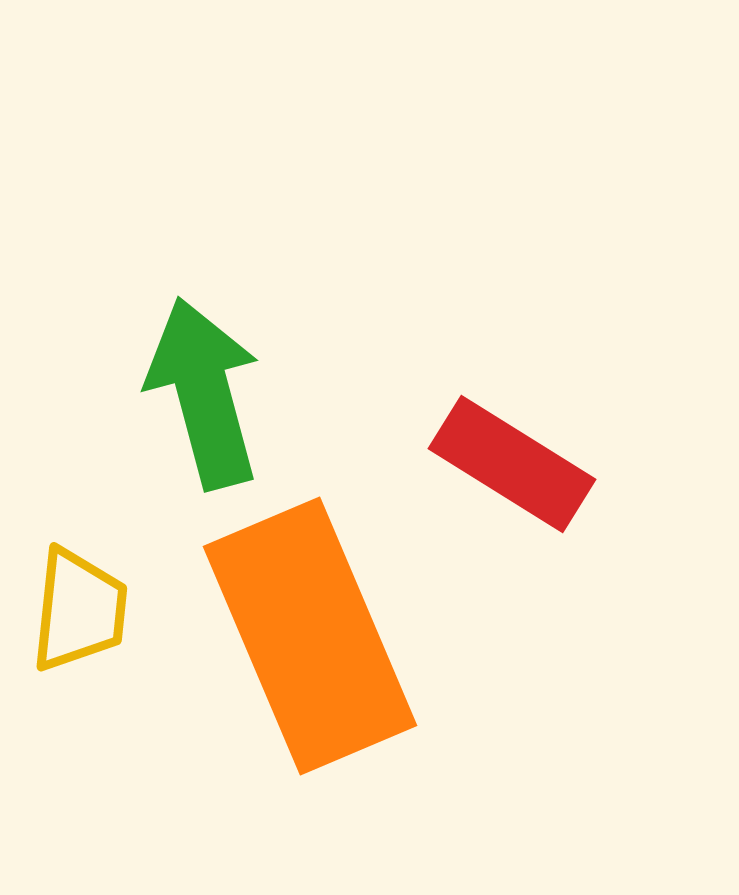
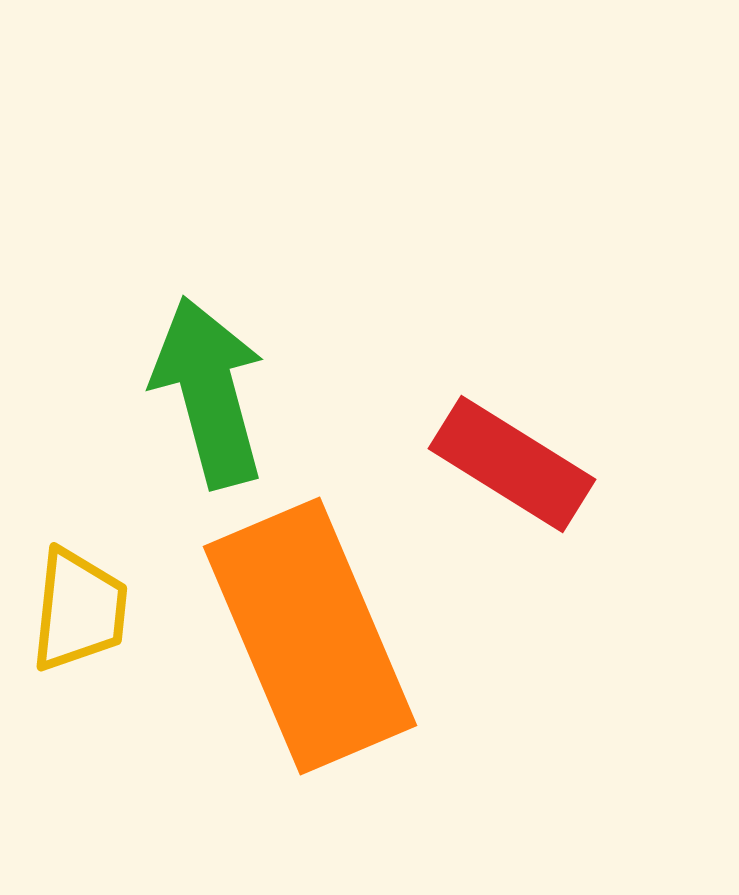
green arrow: moved 5 px right, 1 px up
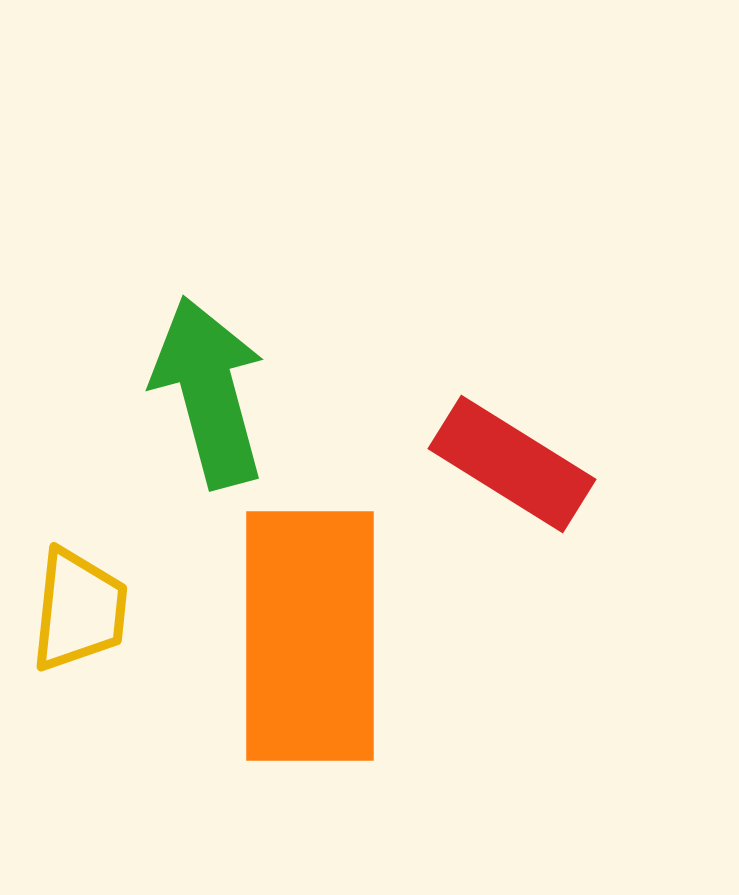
orange rectangle: rotated 23 degrees clockwise
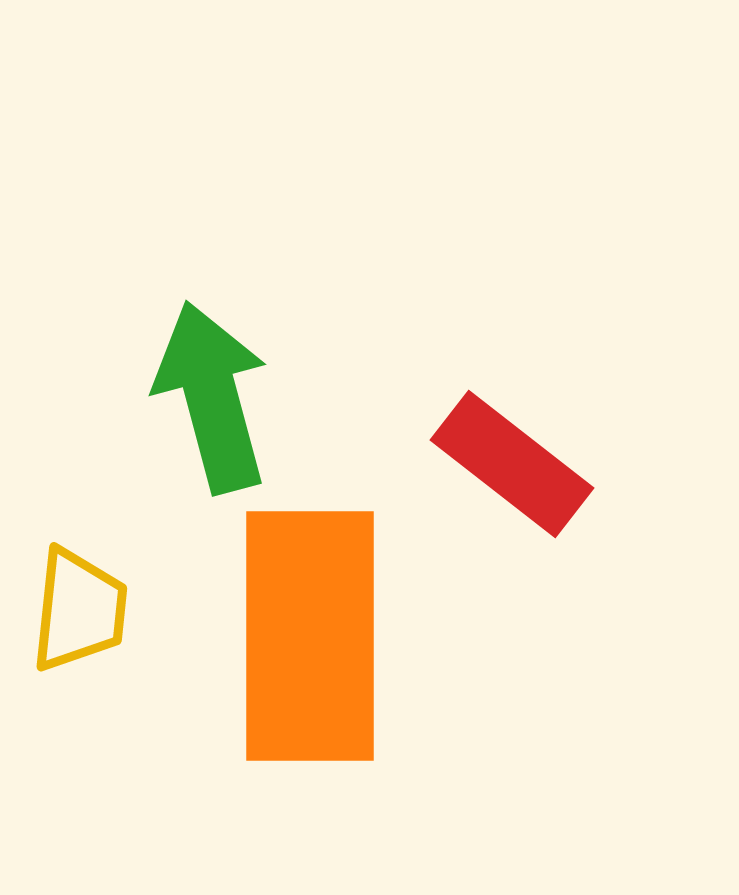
green arrow: moved 3 px right, 5 px down
red rectangle: rotated 6 degrees clockwise
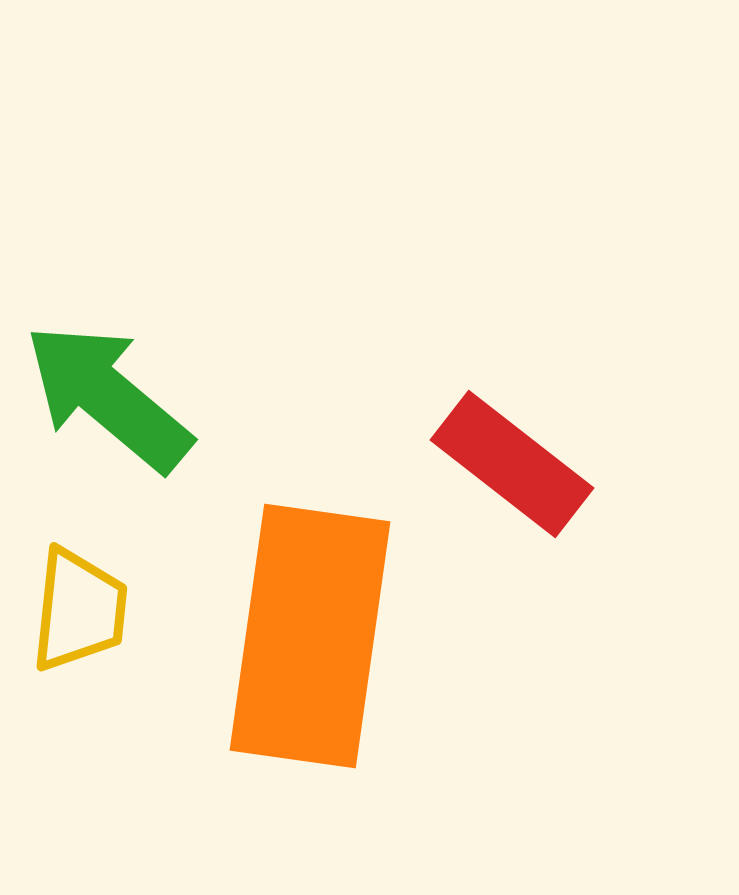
green arrow: moved 104 px left; rotated 35 degrees counterclockwise
orange rectangle: rotated 8 degrees clockwise
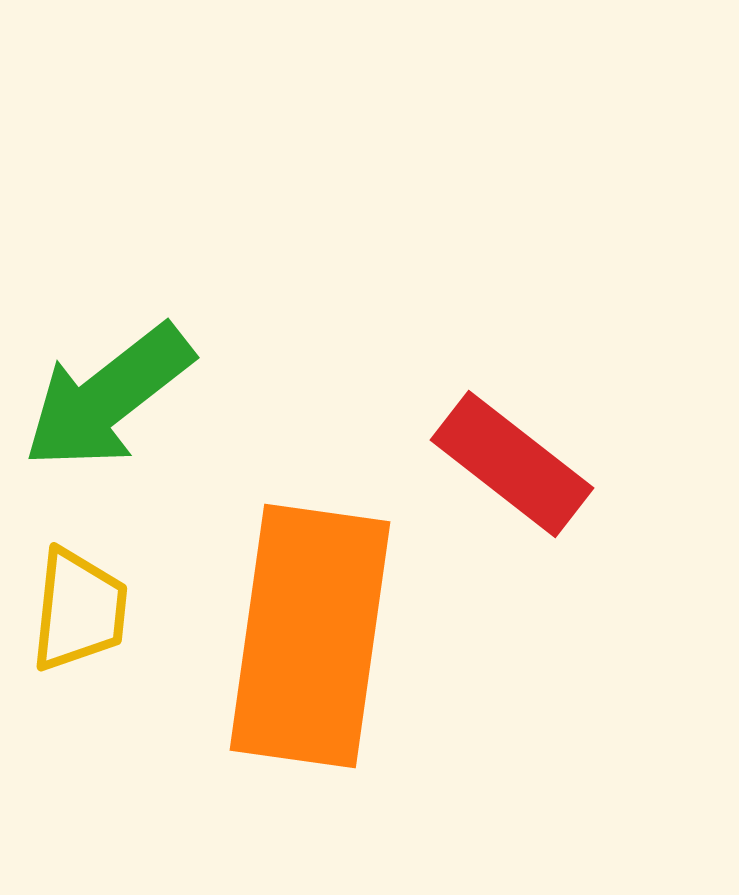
green arrow: rotated 78 degrees counterclockwise
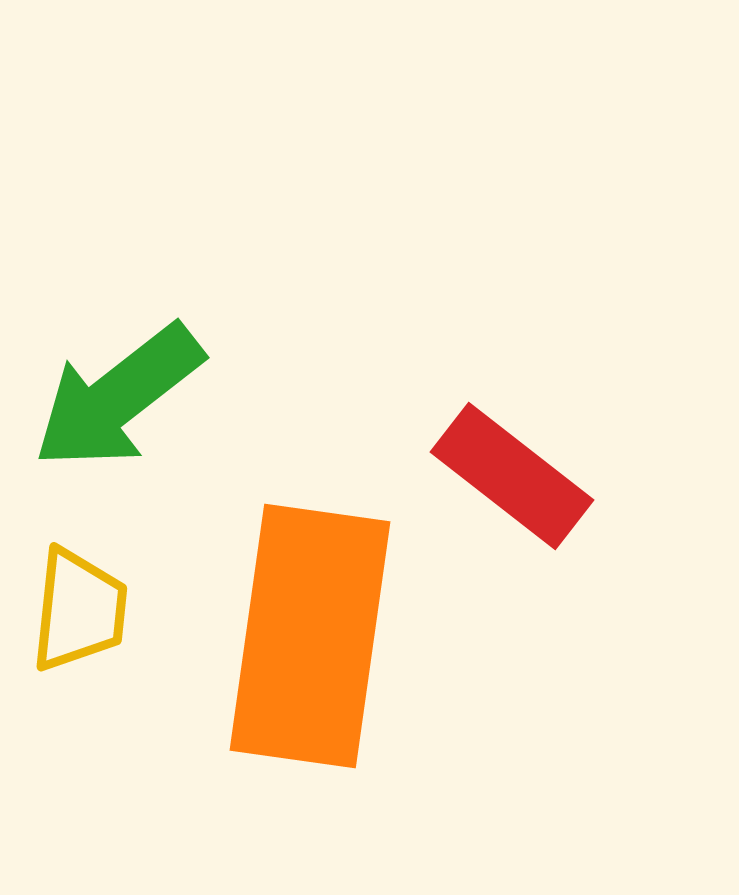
green arrow: moved 10 px right
red rectangle: moved 12 px down
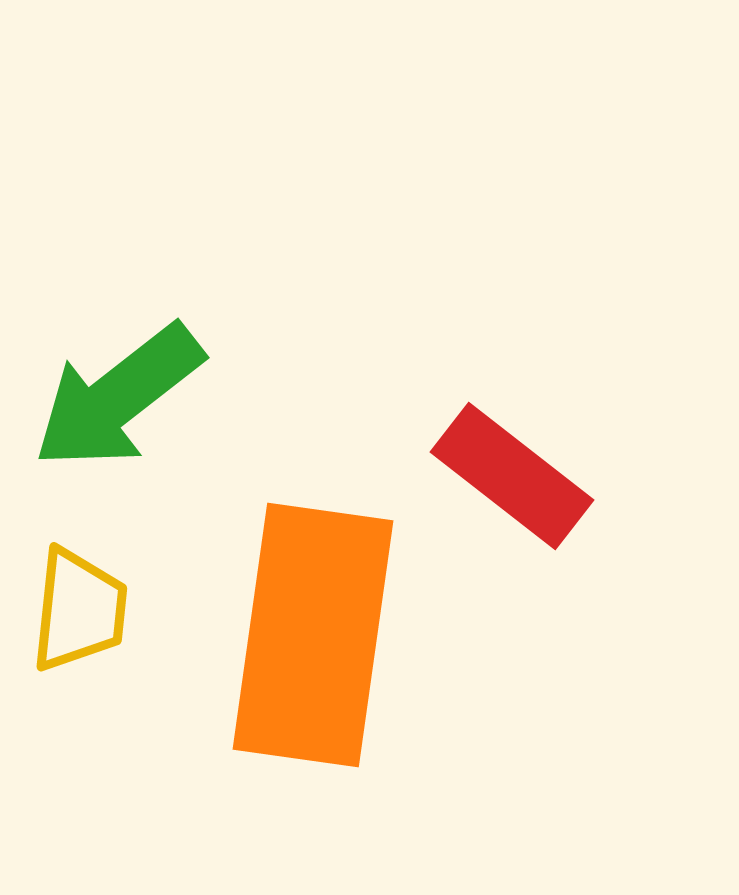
orange rectangle: moved 3 px right, 1 px up
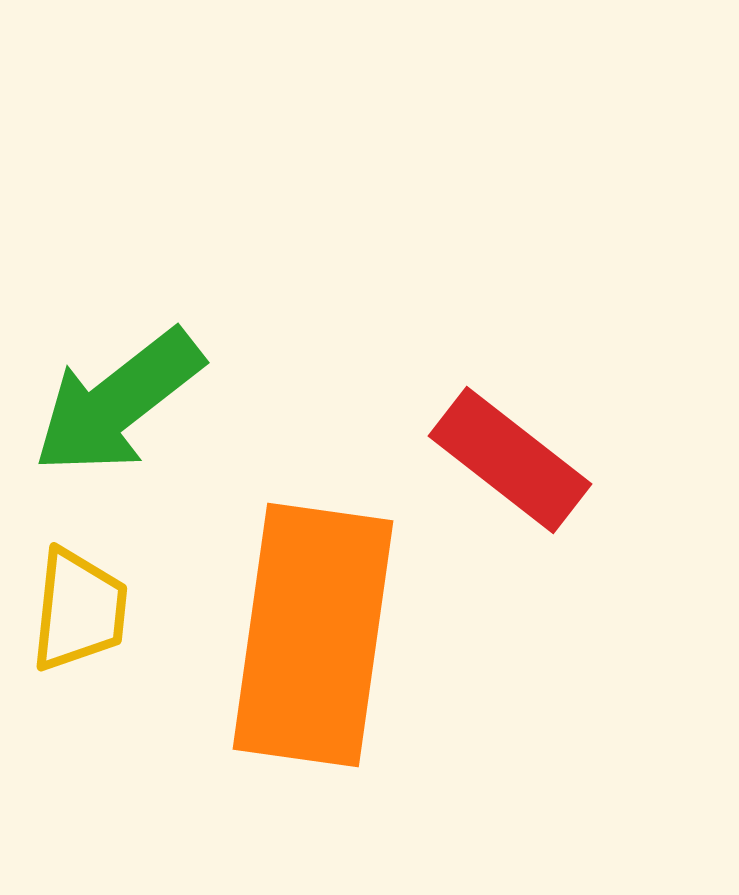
green arrow: moved 5 px down
red rectangle: moved 2 px left, 16 px up
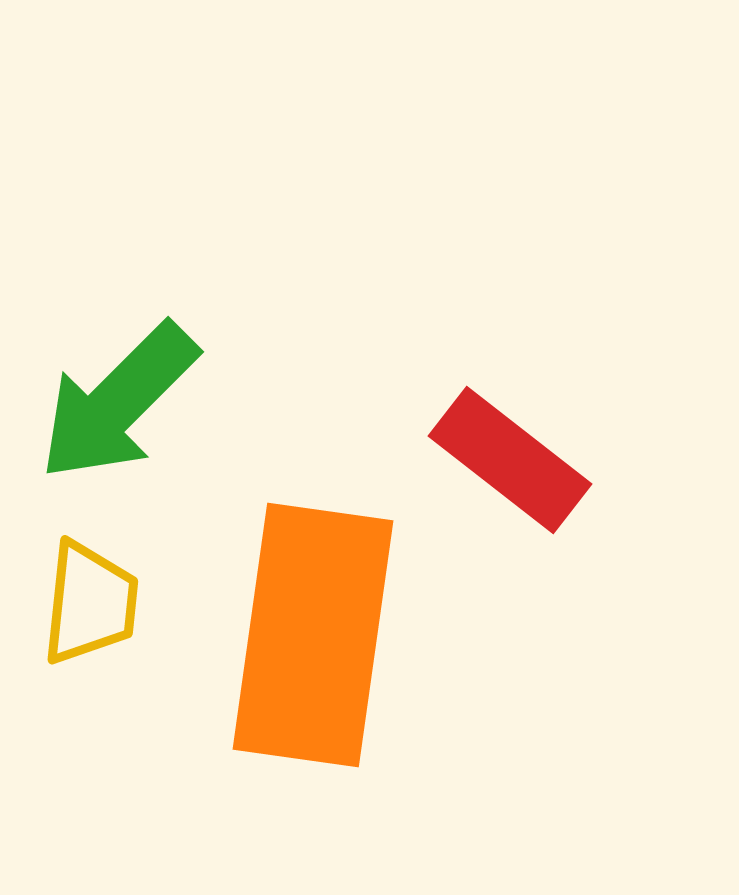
green arrow: rotated 7 degrees counterclockwise
yellow trapezoid: moved 11 px right, 7 px up
